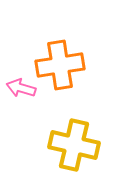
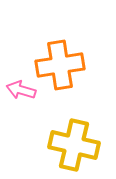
pink arrow: moved 2 px down
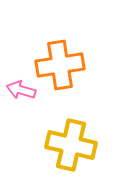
yellow cross: moved 3 px left
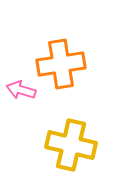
orange cross: moved 1 px right, 1 px up
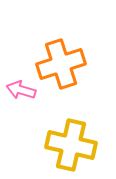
orange cross: rotated 9 degrees counterclockwise
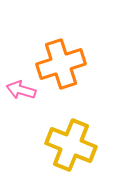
yellow cross: rotated 9 degrees clockwise
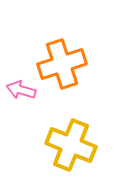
orange cross: moved 1 px right
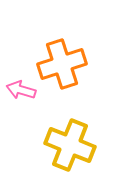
yellow cross: moved 1 px left
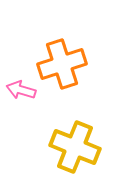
yellow cross: moved 5 px right, 2 px down
